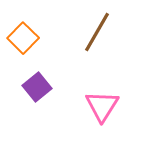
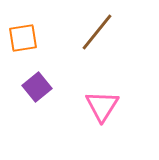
brown line: rotated 9 degrees clockwise
orange square: rotated 36 degrees clockwise
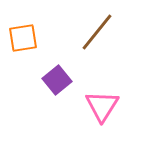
purple square: moved 20 px right, 7 px up
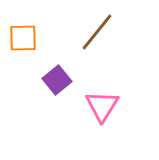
orange square: rotated 8 degrees clockwise
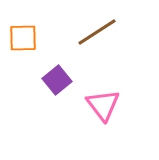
brown line: rotated 18 degrees clockwise
pink triangle: moved 1 px right, 1 px up; rotated 9 degrees counterclockwise
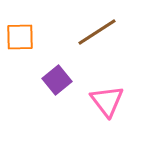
orange square: moved 3 px left, 1 px up
pink triangle: moved 4 px right, 4 px up
